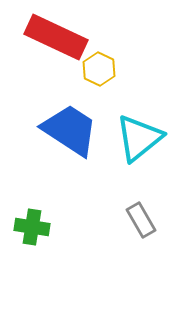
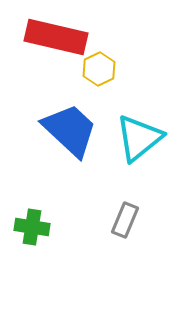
red rectangle: rotated 12 degrees counterclockwise
yellow hexagon: rotated 8 degrees clockwise
blue trapezoid: rotated 10 degrees clockwise
gray rectangle: moved 16 px left; rotated 52 degrees clockwise
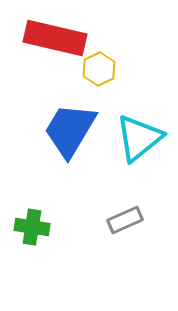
red rectangle: moved 1 px left, 1 px down
blue trapezoid: rotated 102 degrees counterclockwise
gray rectangle: rotated 44 degrees clockwise
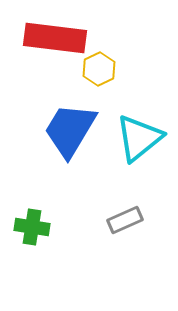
red rectangle: rotated 6 degrees counterclockwise
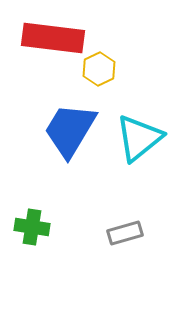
red rectangle: moved 2 px left
gray rectangle: moved 13 px down; rotated 8 degrees clockwise
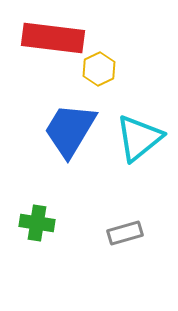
green cross: moved 5 px right, 4 px up
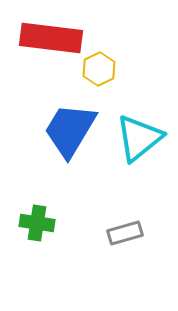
red rectangle: moved 2 px left
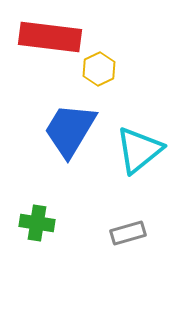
red rectangle: moved 1 px left, 1 px up
cyan triangle: moved 12 px down
gray rectangle: moved 3 px right
